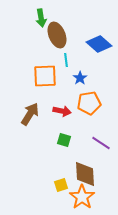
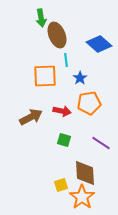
brown arrow: moved 1 px right, 3 px down; rotated 30 degrees clockwise
brown diamond: moved 1 px up
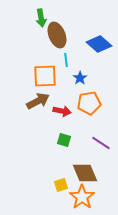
brown arrow: moved 7 px right, 16 px up
brown diamond: rotated 20 degrees counterclockwise
